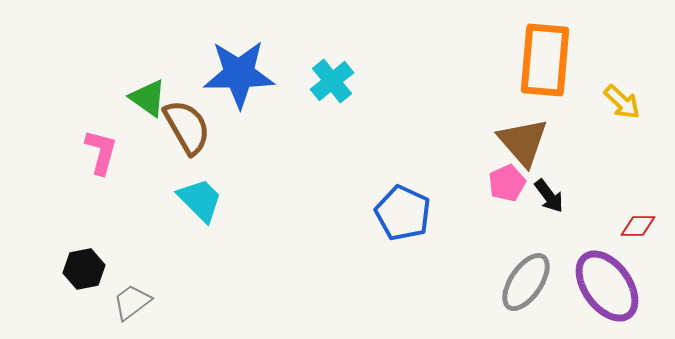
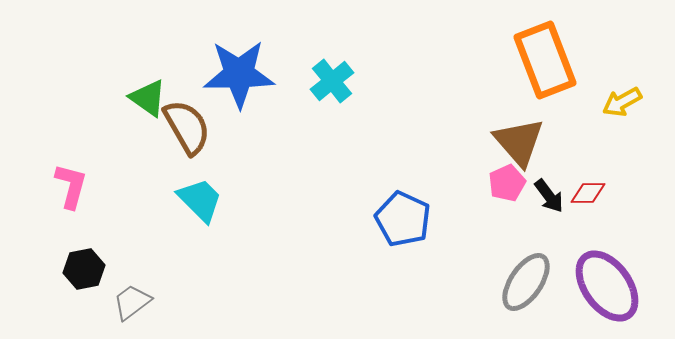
orange rectangle: rotated 26 degrees counterclockwise
yellow arrow: rotated 108 degrees clockwise
brown triangle: moved 4 px left
pink L-shape: moved 30 px left, 34 px down
blue pentagon: moved 6 px down
red diamond: moved 50 px left, 33 px up
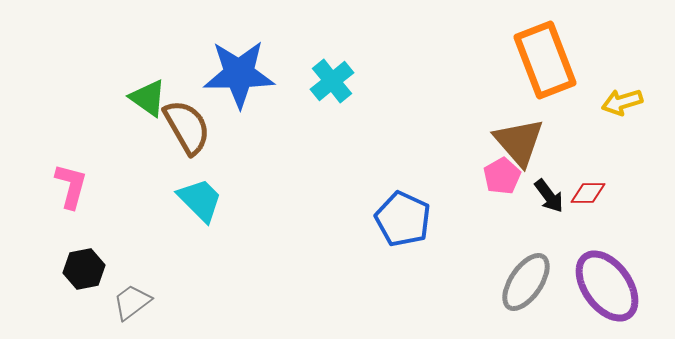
yellow arrow: rotated 12 degrees clockwise
pink pentagon: moved 5 px left, 7 px up; rotated 6 degrees counterclockwise
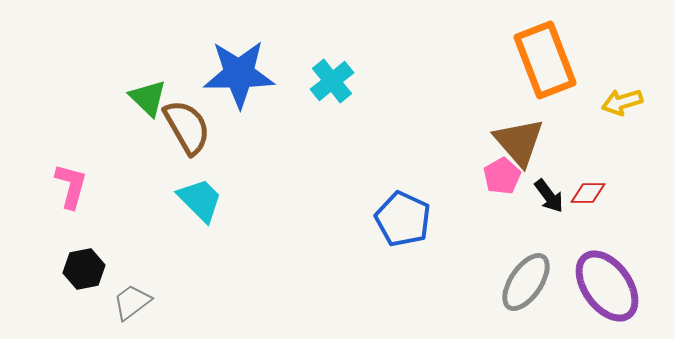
green triangle: rotated 9 degrees clockwise
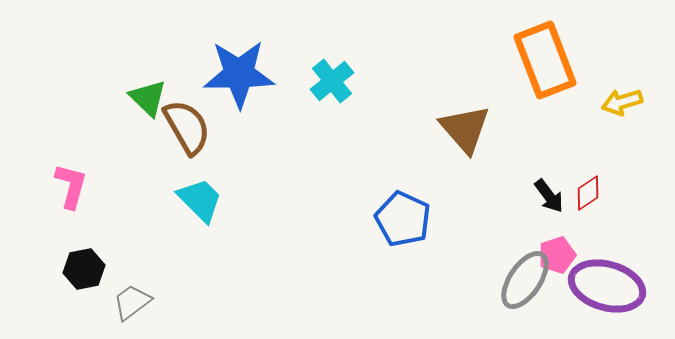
brown triangle: moved 54 px left, 13 px up
pink pentagon: moved 55 px right, 79 px down; rotated 12 degrees clockwise
red diamond: rotated 33 degrees counterclockwise
gray ellipse: moved 1 px left, 2 px up
purple ellipse: rotated 38 degrees counterclockwise
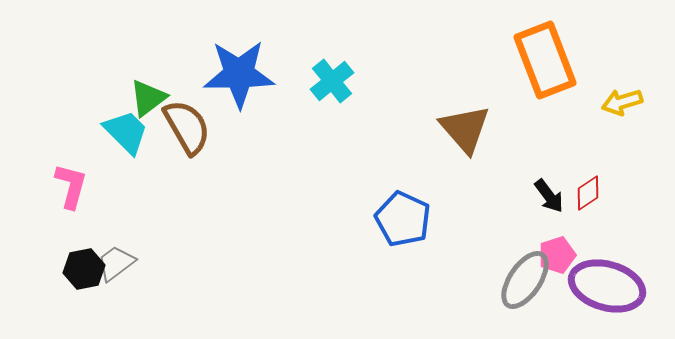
green triangle: rotated 39 degrees clockwise
cyan trapezoid: moved 74 px left, 68 px up
gray trapezoid: moved 16 px left, 39 px up
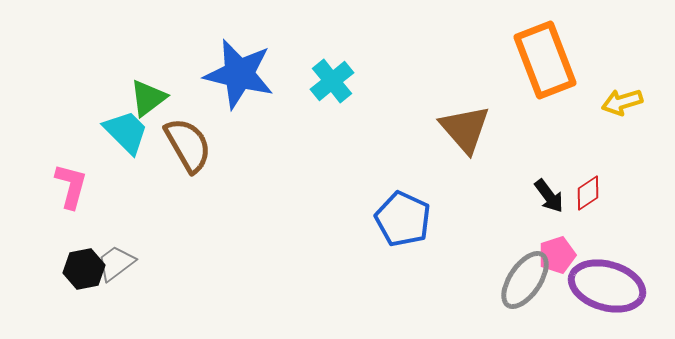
blue star: rotated 14 degrees clockwise
brown semicircle: moved 1 px right, 18 px down
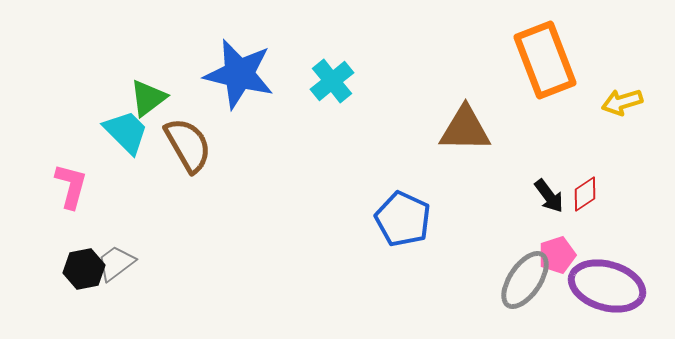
brown triangle: rotated 48 degrees counterclockwise
red diamond: moved 3 px left, 1 px down
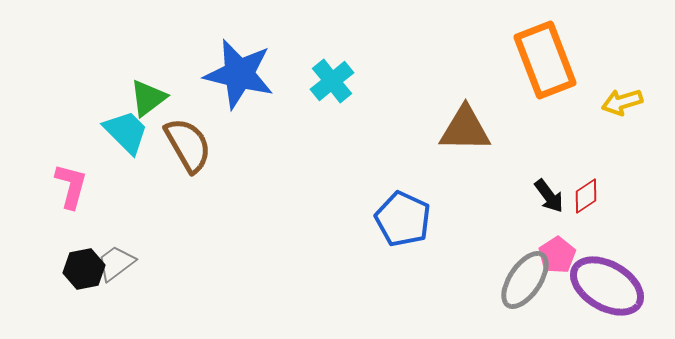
red diamond: moved 1 px right, 2 px down
pink pentagon: rotated 15 degrees counterclockwise
purple ellipse: rotated 14 degrees clockwise
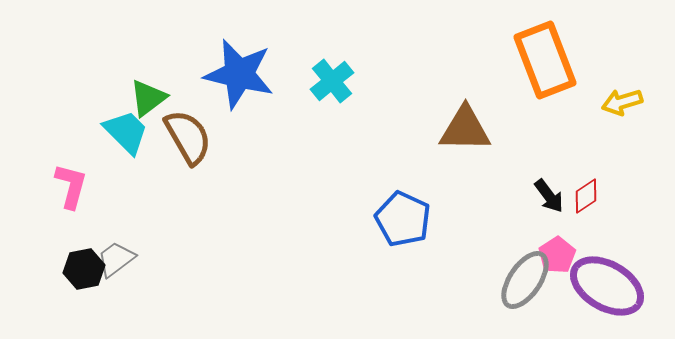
brown semicircle: moved 8 px up
gray trapezoid: moved 4 px up
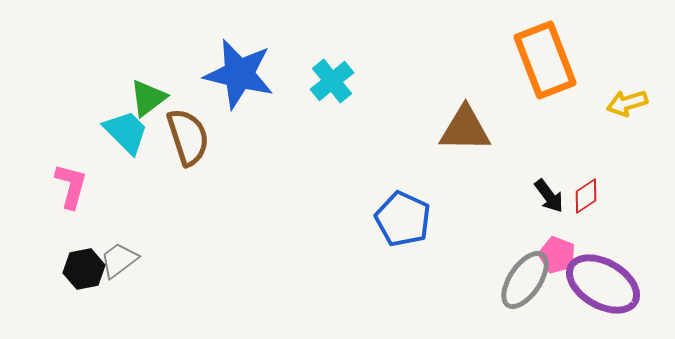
yellow arrow: moved 5 px right, 1 px down
brown semicircle: rotated 12 degrees clockwise
pink pentagon: rotated 18 degrees counterclockwise
gray trapezoid: moved 3 px right, 1 px down
purple ellipse: moved 4 px left, 2 px up
